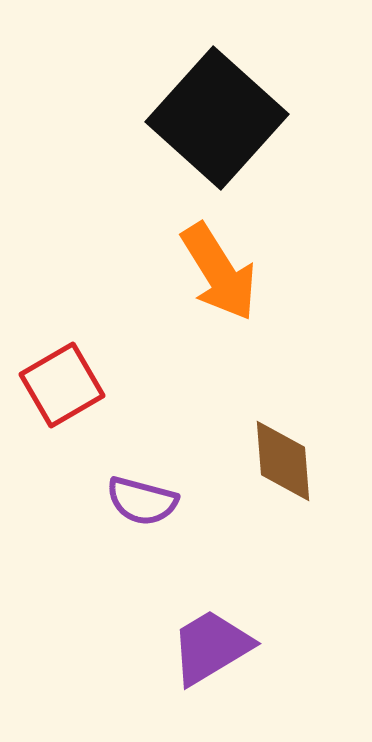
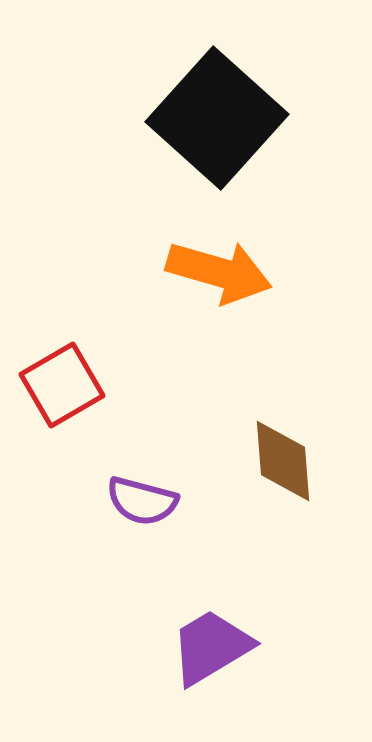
orange arrow: rotated 42 degrees counterclockwise
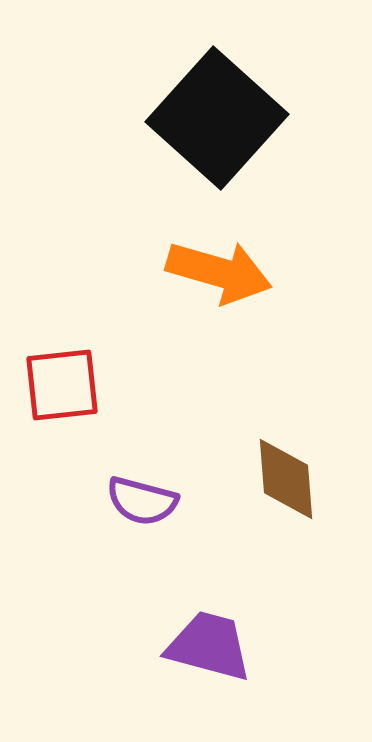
red square: rotated 24 degrees clockwise
brown diamond: moved 3 px right, 18 px down
purple trapezoid: moved 2 px left, 1 px up; rotated 46 degrees clockwise
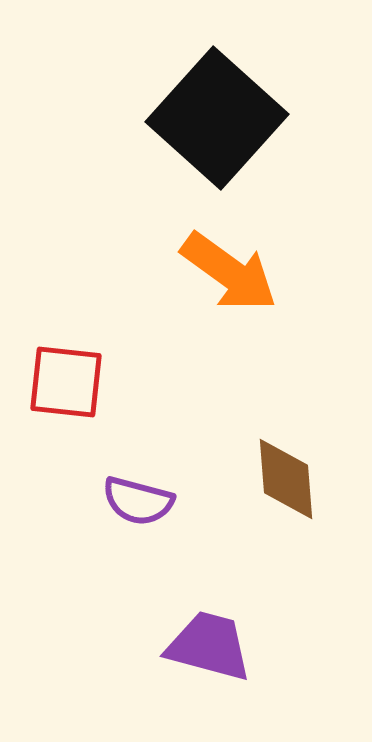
orange arrow: moved 10 px right; rotated 20 degrees clockwise
red square: moved 4 px right, 3 px up; rotated 12 degrees clockwise
purple semicircle: moved 4 px left
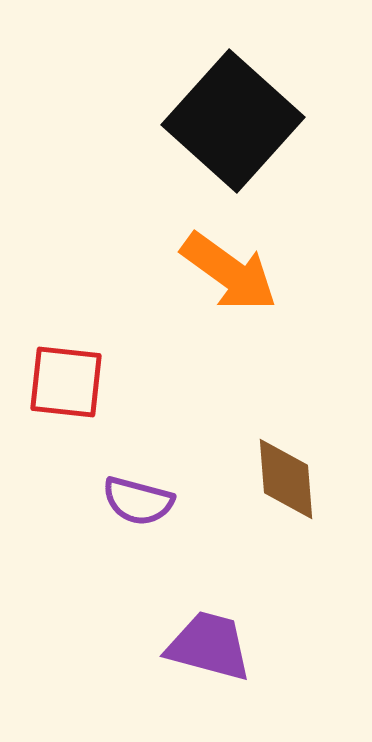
black square: moved 16 px right, 3 px down
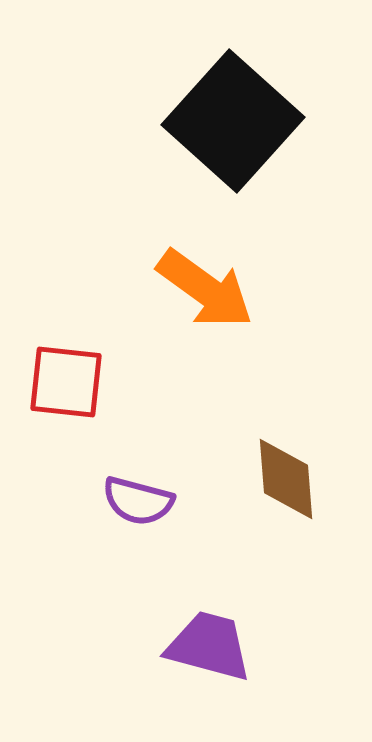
orange arrow: moved 24 px left, 17 px down
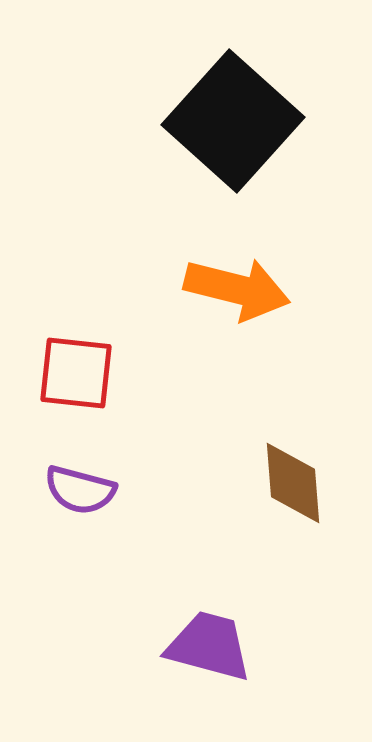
orange arrow: moved 32 px right; rotated 22 degrees counterclockwise
red square: moved 10 px right, 9 px up
brown diamond: moved 7 px right, 4 px down
purple semicircle: moved 58 px left, 11 px up
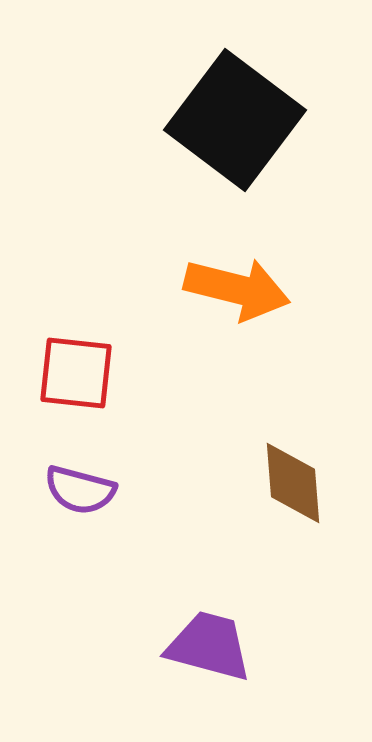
black square: moved 2 px right, 1 px up; rotated 5 degrees counterclockwise
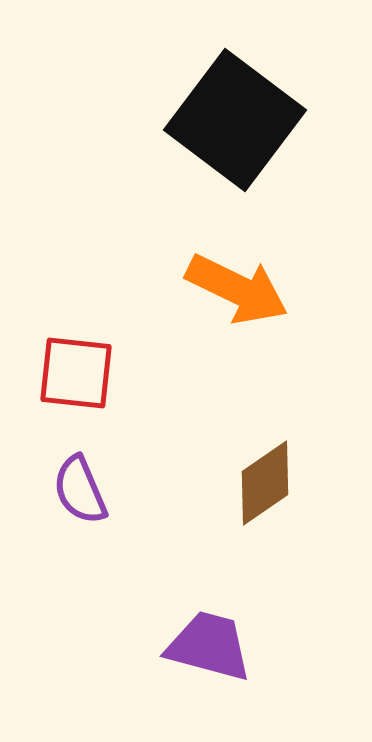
orange arrow: rotated 12 degrees clockwise
brown diamond: moved 28 px left; rotated 60 degrees clockwise
purple semicircle: rotated 52 degrees clockwise
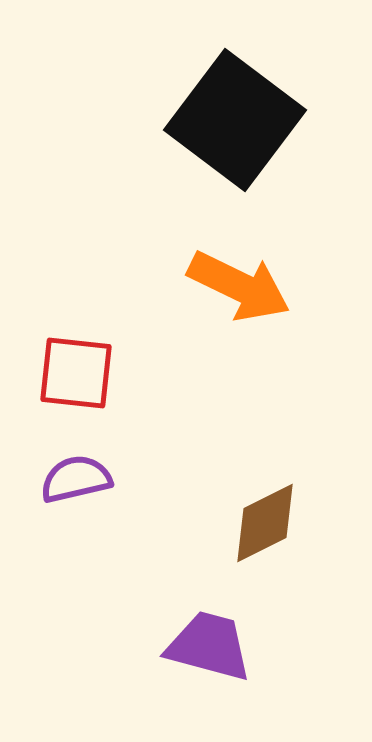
orange arrow: moved 2 px right, 3 px up
brown diamond: moved 40 px down; rotated 8 degrees clockwise
purple semicircle: moved 4 px left, 11 px up; rotated 100 degrees clockwise
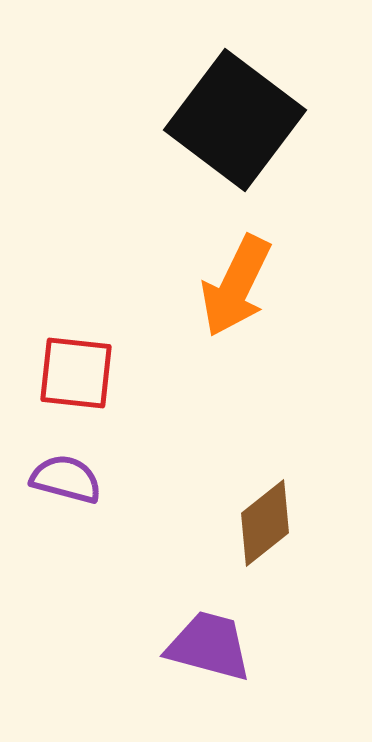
orange arrow: moved 3 px left; rotated 90 degrees clockwise
purple semicircle: moved 10 px left; rotated 28 degrees clockwise
brown diamond: rotated 12 degrees counterclockwise
